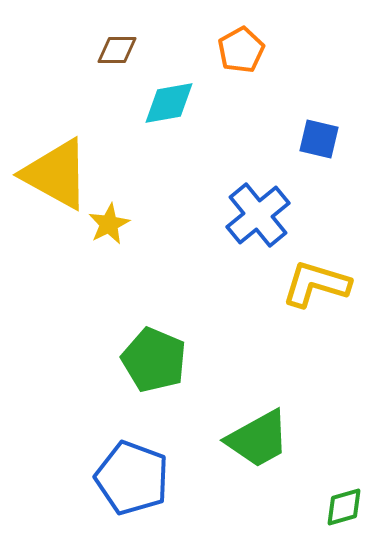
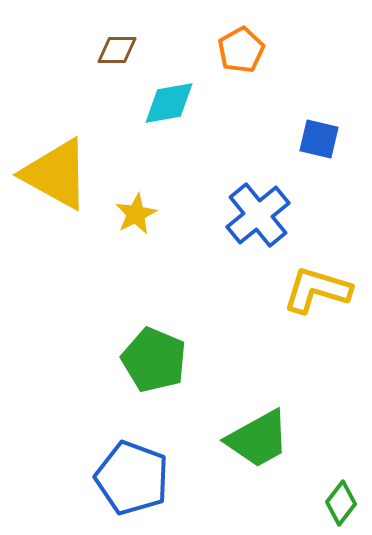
yellow star: moved 27 px right, 10 px up
yellow L-shape: moved 1 px right, 6 px down
green diamond: moved 3 px left, 4 px up; rotated 36 degrees counterclockwise
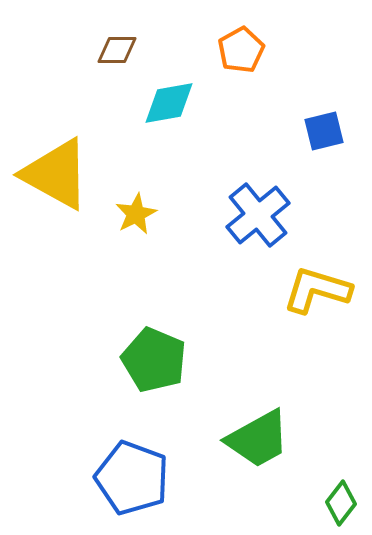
blue square: moved 5 px right, 8 px up; rotated 27 degrees counterclockwise
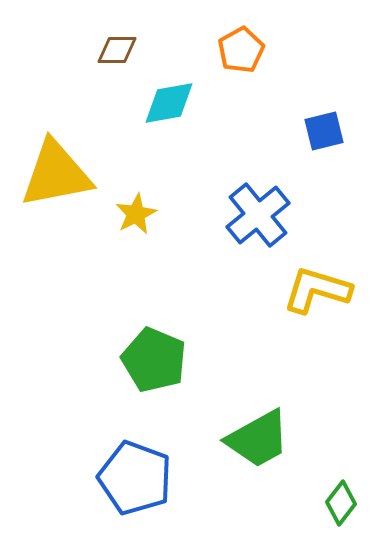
yellow triangle: rotated 40 degrees counterclockwise
blue pentagon: moved 3 px right
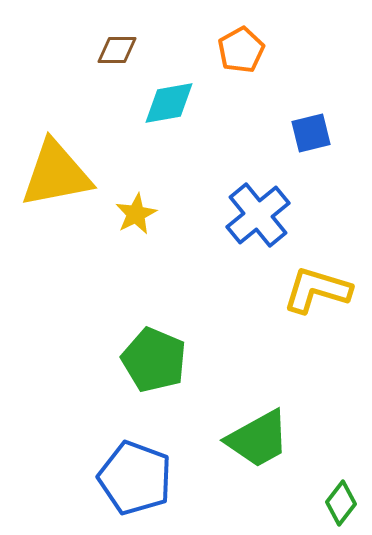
blue square: moved 13 px left, 2 px down
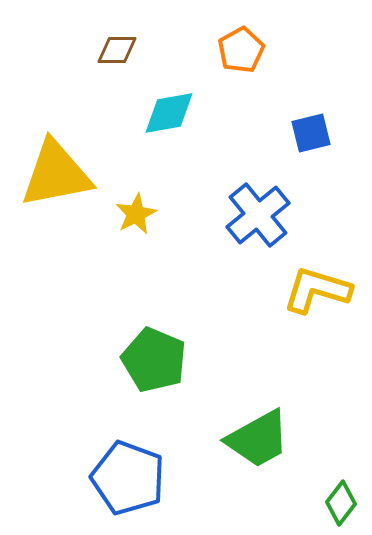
cyan diamond: moved 10 px down
blue pentagon: moved 7 px left
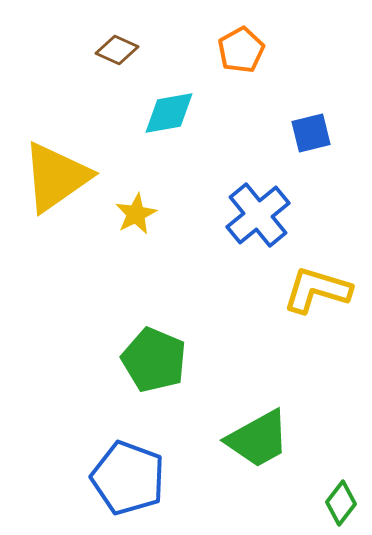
brown diamond: rotated 24 degrees clockwise
yellow triangle: moved 3 px down; rotated 24 degrees counterclockwise
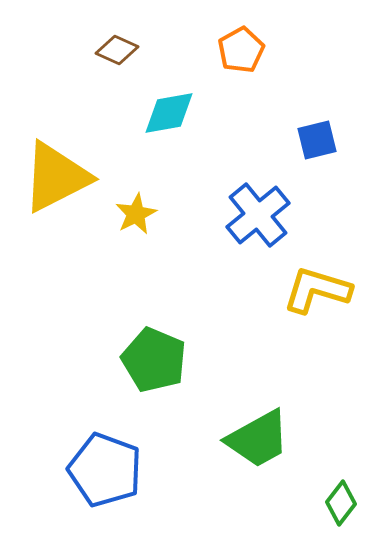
blue square: moved 6 px right, 7 px down
yellow triangle: rotated 8 degrees clockwise
blue pentagon: moved 23 px left, 8 px up
